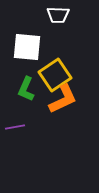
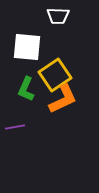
white trapezoid: moved 1 px down
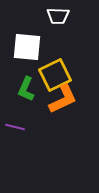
yellow square: rotated 8 degrees clockwise
purple line: rotated 24 degrees clockwise
